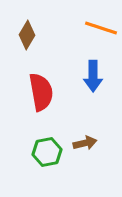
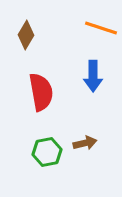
brown diamond: moved 1 px left
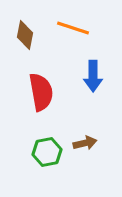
orange line: moved 28 px left
brown diamond: moved 1 px left; rotated 20 degrees counterclockwise
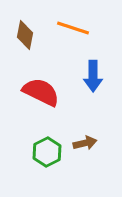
red semicircle: rotated 54 degrees counterclockwise
green hexagon: rotated 16 degrees counterclockwise
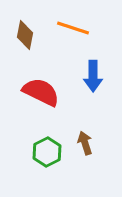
brown arrow: rotated 95 degrees counterclockwise
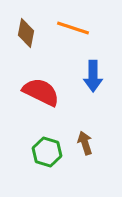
brown diamond: moved 1 px right, 2 px up
green hexagon: rotated 16 degrees counterclockwise
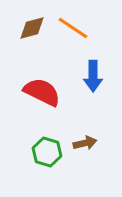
orange line: rotated 16 degrees clockwise
brown diamond: moved 6 px right, 5 px up; rotated 64 degrees clockwise
red semicircle: moved 1 px right
brown arrow: rotated 95 degrees clockwise
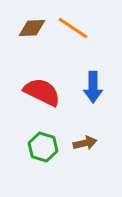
brown diamond: rotated 12 degrees clockwise
blue arrow: moved 11 px down
green hexagon: moved 4 px left, 5 px up
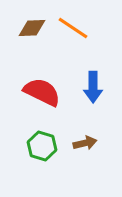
green hexagon: moved 1 px left, 1 px up
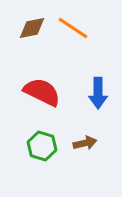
brown diamond: rotated 8 degrees counterclockwise
blue arrow: moved 5 px right, 6 px down
